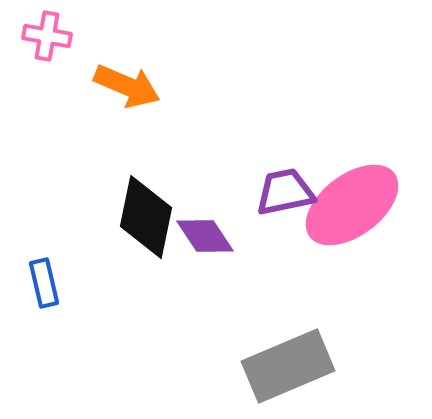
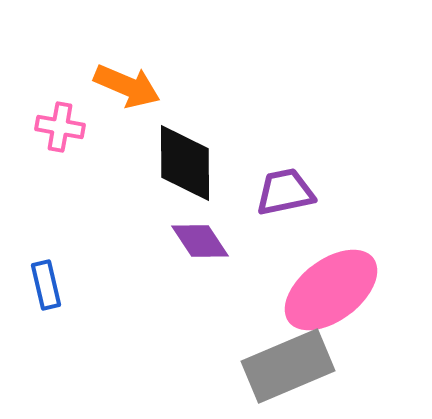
pink cross: moved 13 px right, 91 px down
pink ellipse: moved 21 px left, 85 px down
black diamond: moved 39 px right, 54 px up; rotated 12 degrees counterclockwise
purple diamond: moved 5 px left, 5 px down
blue rectangle: moved 2 px right, 2 px down
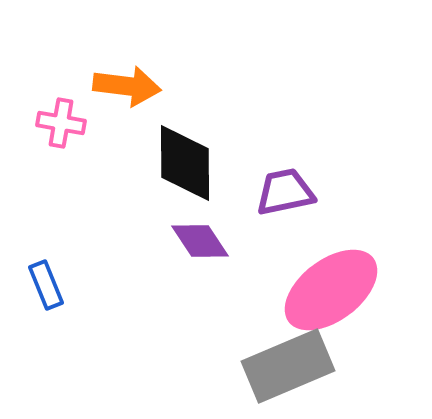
orange arrow: rotated 16 degrees counterclockwise
pink cross: moved 1 px right, 4 px up
blue rectangle: rotated 9 degrees counterclockwise
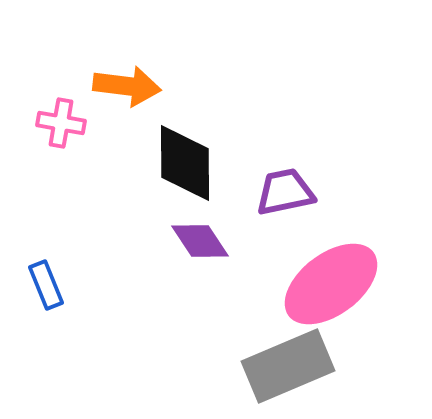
pink ellipse: moved 6 px up
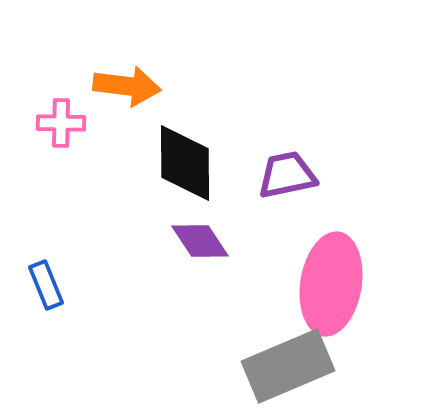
pink cross: rotated 9 degrees counterclockwise
purple trapezoid: moved 2 px right, 17 px up
pink ellipse: rotated 44 degrees counterclockwise
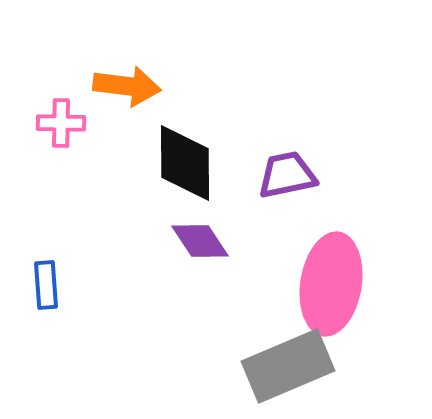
blue rectangle: rotated 18 degrees clockwise
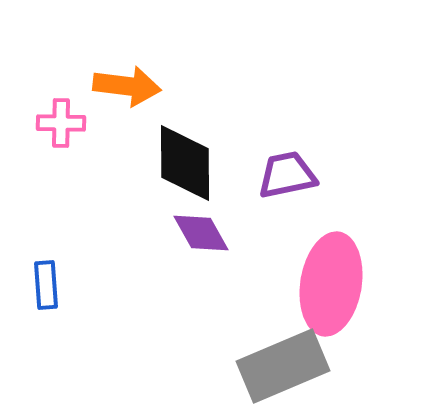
purple diamond: moved 1 px right, 8 px up; rotated 4 degrees clockwise
gray rectangle: moved 5 px left
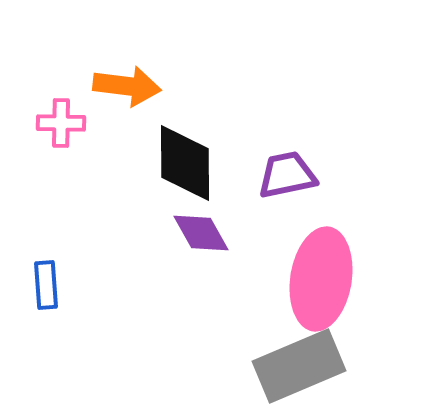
pink ellipse: moved 10 px left, 5 px up
gray rectangle: moved 16 px right
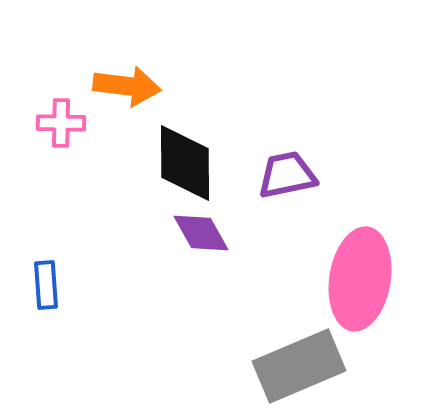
pink ellipse: moved 39 px right
